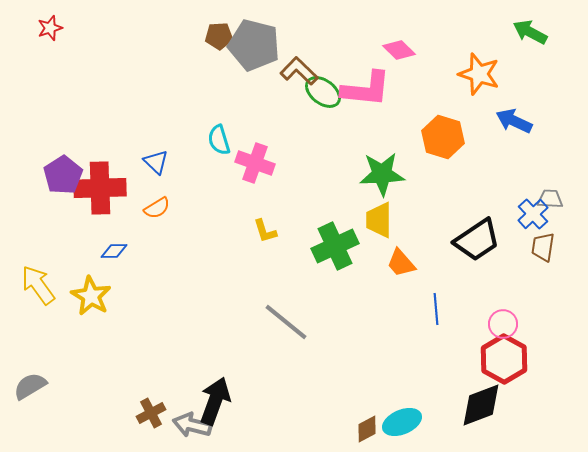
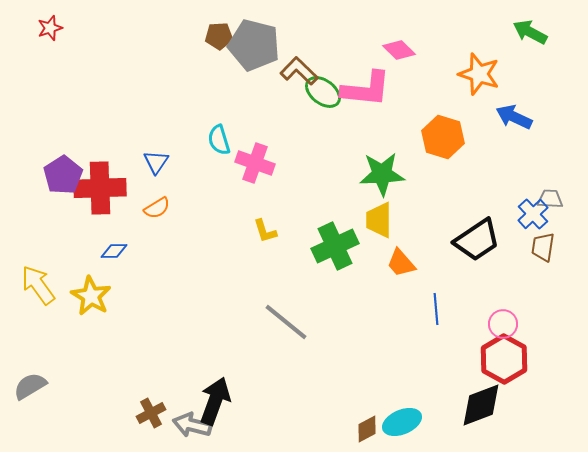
blue arrow: moved 4 px up
blue triangle: rotated 20 degrees clockwise
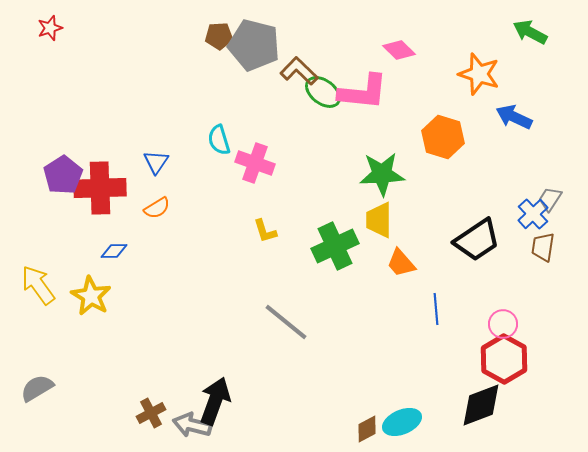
pink L-shape: moved 3 px left, 3 px down
gray trapezoid: rotated 60 degrees counterclockwise
gray semicircle: moved 7 px right, 2 px down
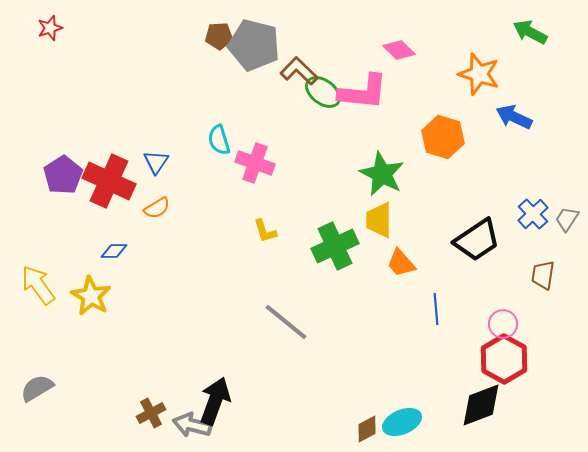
green star: rotated 30 degrees clockwise
red cross: moved 9 px right, 7 px up; rotated 27 degrees clockwise
gray trapezoid: moved 17 px right, 20 px down
brown trapezoid: moved 28 px down
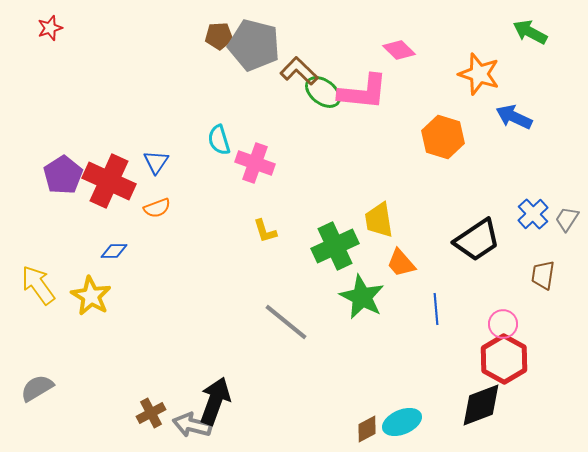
green star: moved 20 px left, 123 px down
orange semicircle: rotated 12 degrees clockwise
yellow trapezoid: rotated 9 degrees counterclockwise
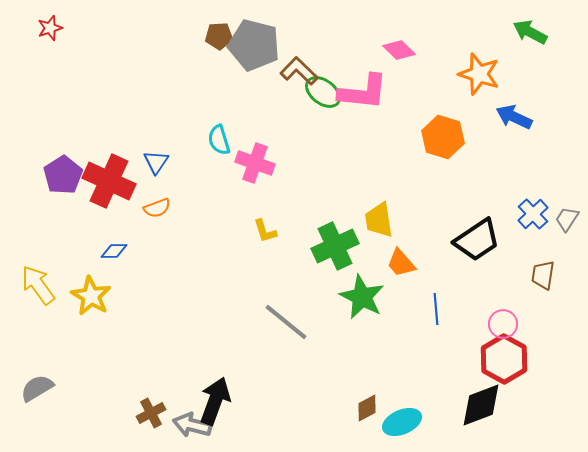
brown diamond: moved 21 px up
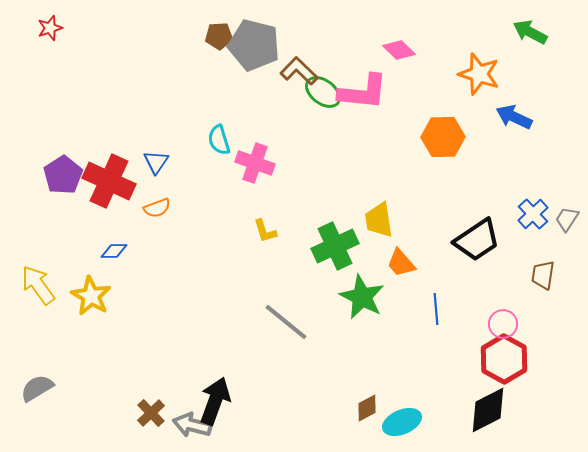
orange hexagon: rotated 18 degrees counterclockwise
black diamond: moved 7 px right, 5 px down; rotated 6 degrees counterclockwise
brown cross: rotated 16 degrees counterclockwise
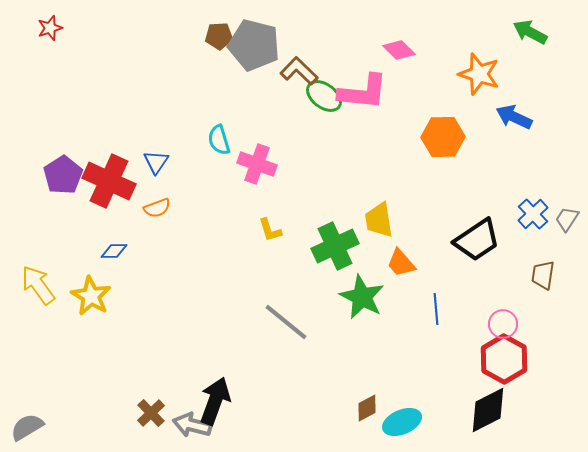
green ellipse: moved 1 px right, 4 px down
pink cross: moved 2 px right, 1 px down
yellow L-shape: moved 5 px right, 1 px up
gray semicircle: moved 10 px left, 39 px down
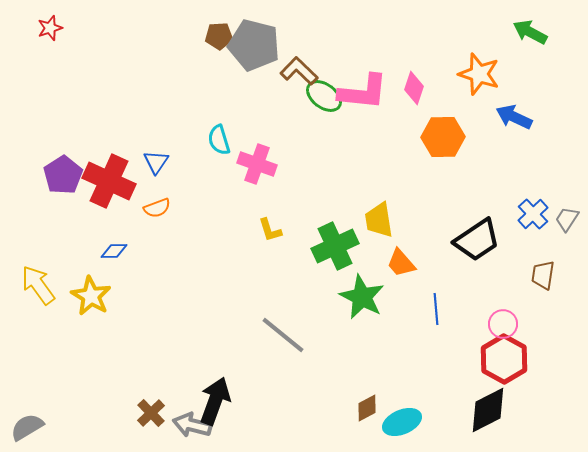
pink diamond: moved 15 px right, 38 px down; rotated 64 degrees clockwise
gray line: moved 3 px left, 13 px down
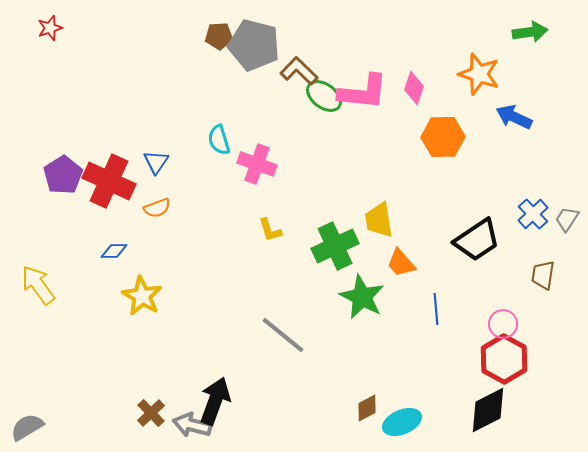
green arrow: rotated 144 degrees clockwise
yellow star: moved 51 px right
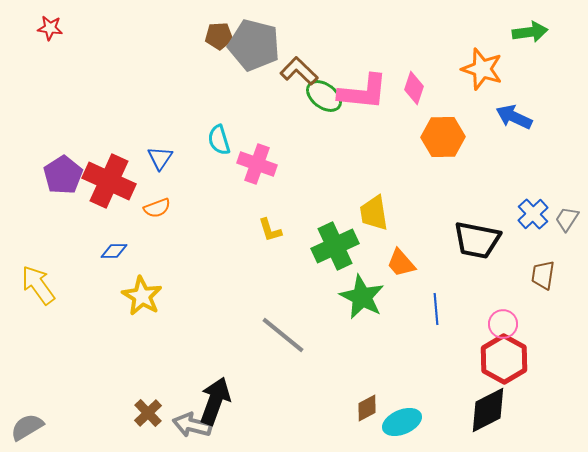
red star: rotated 25 degrees clockwise
orange star: moved 3 px right, 5 px up
blue triangle: moved 4 px right, 4 px up
yellow trapezoid: moved 5 px left, 7 px up
black trapezoid: rotated 45 degrees clockwise
brown cross: moved 3 px left
